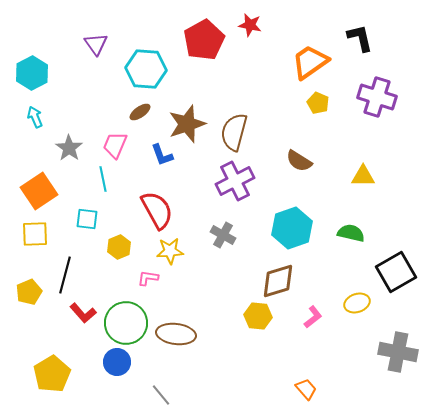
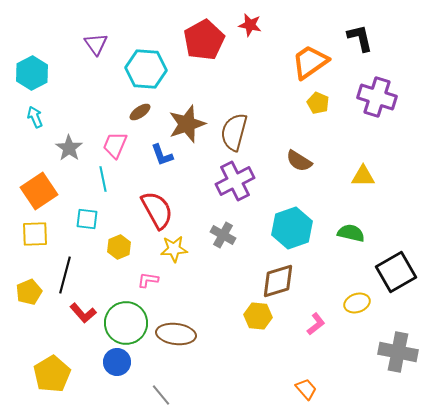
yellow star at (170, 251): moved 4 px right, 2 px up
pink L-shape at (148, 278): moved 2 px down
pink L-shape at (313, 317): moved 3 px right, 7 px down
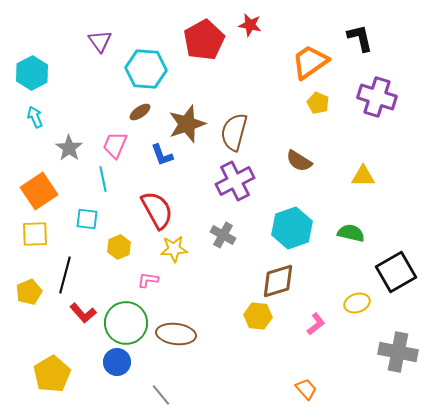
purple triangle at (96, 44): moved 4 px right, 3 px up
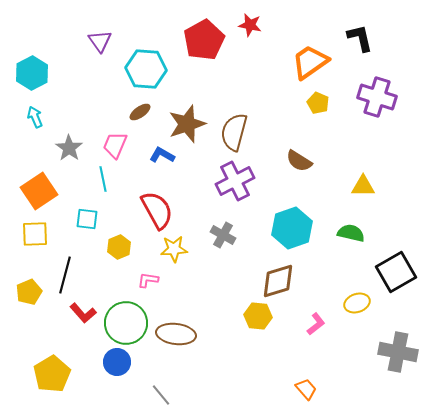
blue L-shape at (162, 155): rotated 140 degrees clockwise
yellow triangle at (363, 176): moved 10 px down
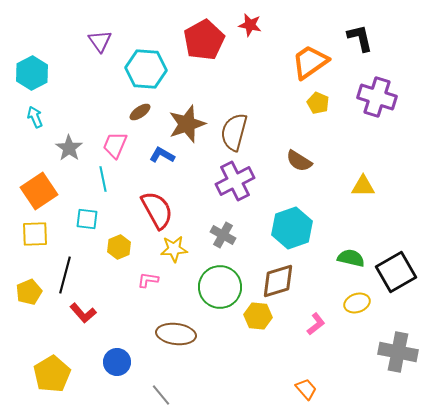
green semicircle at (351, 233): moved 25 px down
green circle at (126, 323): moved 94 px right, 36 px up
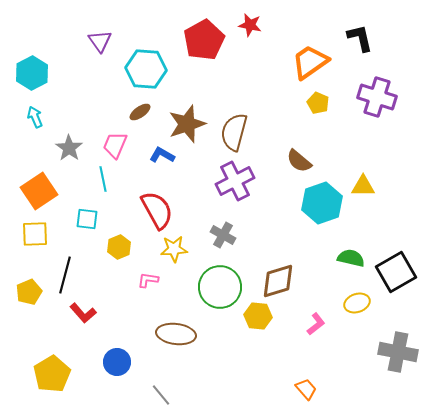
brown semicircle at (299, 161): rotated 8 degrees clockwise
cyan hexagon at (292, 228): moved 30 px right, 25 px up
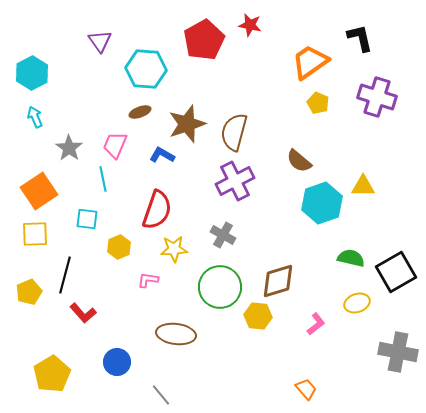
brown ellipse at (140, 112): rotated 15 degrees clockwise
red semicircle at (157, 210): rotated 48 degrees clockwise
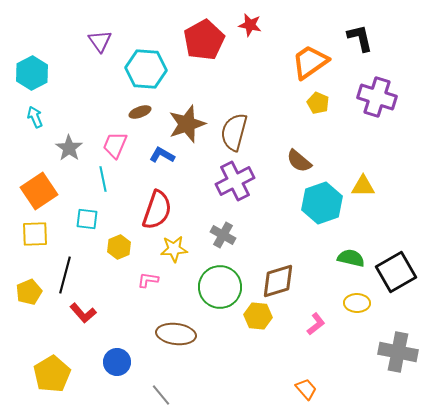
yellow ellipse at (357, 303): rotated 20 degrees clockwise
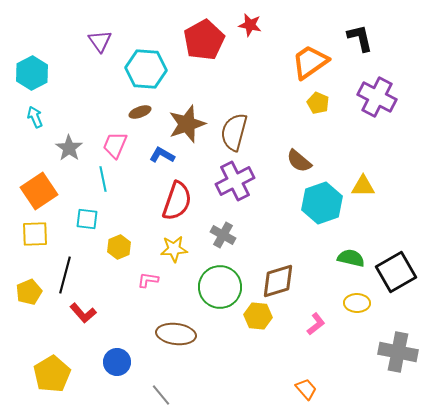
purple cross at (377, 97): rotated 9 degrees clockwise
red semicircle at (157, 210): moved 20 px right, 9 px up
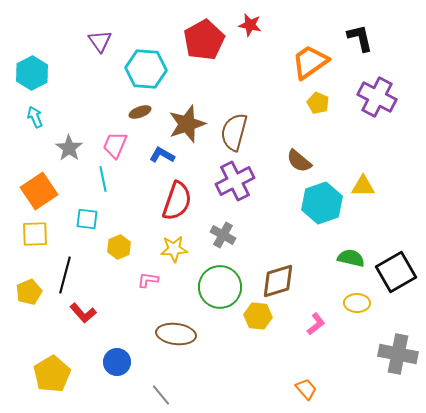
gray cross at (398, 352): moved 2 px down
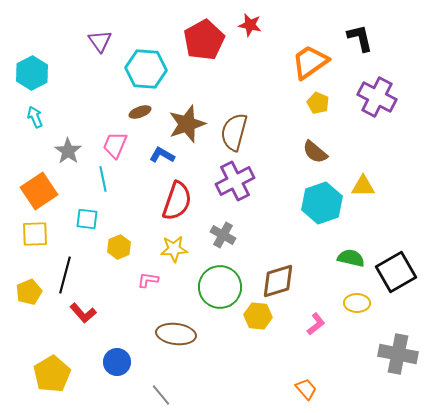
gray star at (69, 148): moved 1 px left, 3 px down
brown semicircle at (299, 161): moved 16 px right, 9 px up
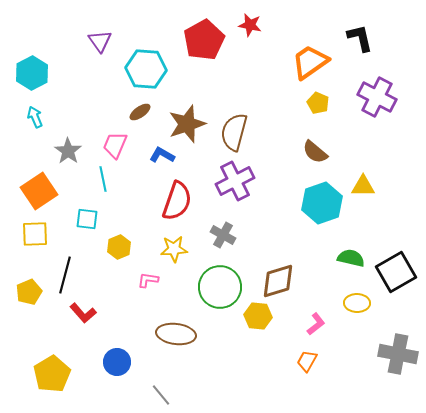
brown ellipse at (140, 112): rotated 15 degrees counterclockwise
orange trapezoid at (306, 389): moved 1 px right, 28 px up; rotated 110 degrees counterclockwise
